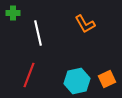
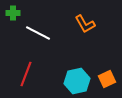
white line: rotated 50 degrees counterclockwise
red line: moved 3 px left, 1 px up
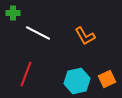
orange L-shape: moved 12 px down
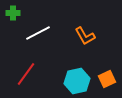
white line: rotated 55 degrees counterclockwise
red line: rotated 15 degrees clockwise
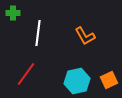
white line: rotated 55 degrees counterclockwise
orange square: moved 2 px right, 1 px down
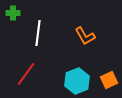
cyan hexagon: rotated 10 degrees counterclockwise
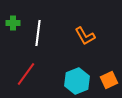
green cross: moved 10 px down
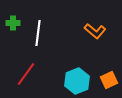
orange L-shape: moved 10 px right, 5 px up; rotated 20 degrees counterclockwise
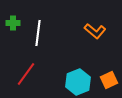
cyan hexagon: moved 1 px right, 1 px down
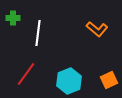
green cross: moved 5 px up
orange L-shape: moved 2 px right, 2 px up
cyan hexagon: moved 9 px left, 1 px up
